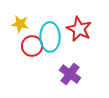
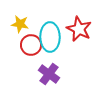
red circle: moved 1 px left, 1 px up
purple cross: moved 21 px left
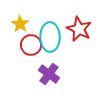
yellow star: rotated 24 degrees clockwise
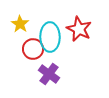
red circle: moved 2 px right, 4 px down
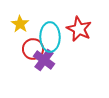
purple cross: moved 5 px left, 14 px up
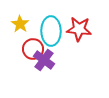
red star: rotated 20 degrees counterclockwise
cyan ellipse: moved 1 px right, 6 px up
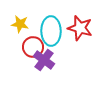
yellow star: rotated 24 degrees counterclockwise
red star: moved 1 px right, 1 px up; rotated 10 degrees clockwise
red circle: moved 2 px up
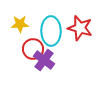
yellow star: rotated 12 degrees counterclockwise
red circle: moved 2 px down
